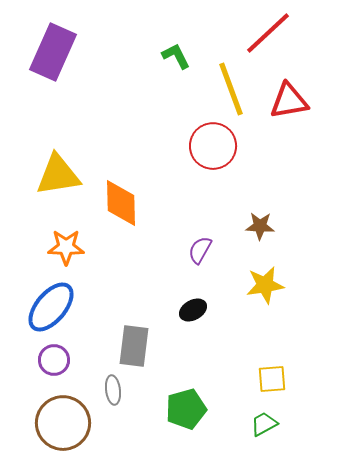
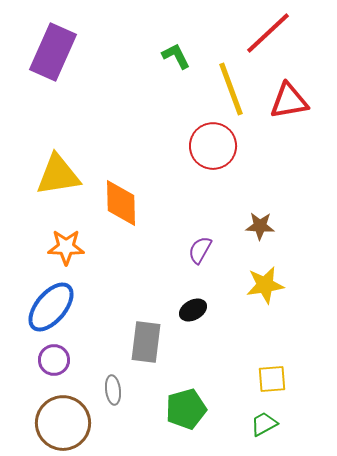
gray rectangle: moved 12 px right, 4 px up
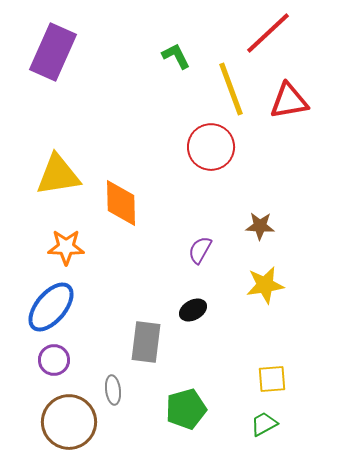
red circle: moved 2 px left, 1 px down
brown circle: moved 6 px right, 1 px up
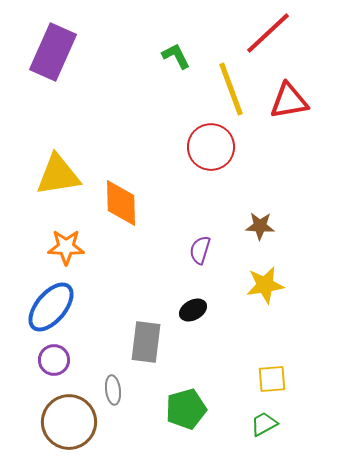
purple semicircle: rotated 12 degrees counterclockwise
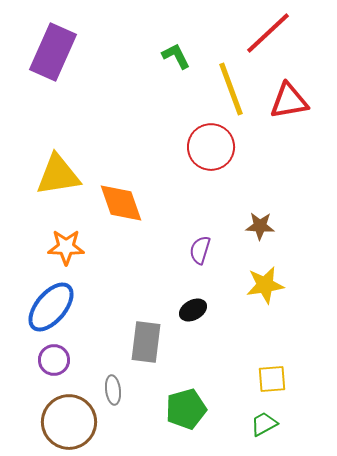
orange diamond: rotated 18 degrees counterclockwise
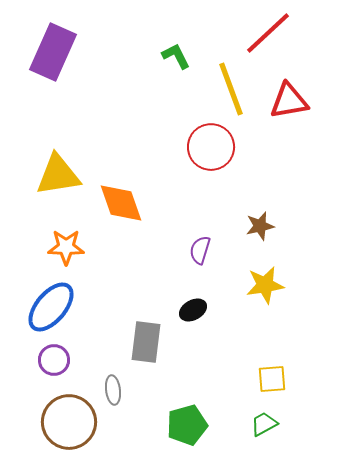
brown star: rotated 16 degrees counterclockwise
green pentagon: moved 1 px right, 16 px down
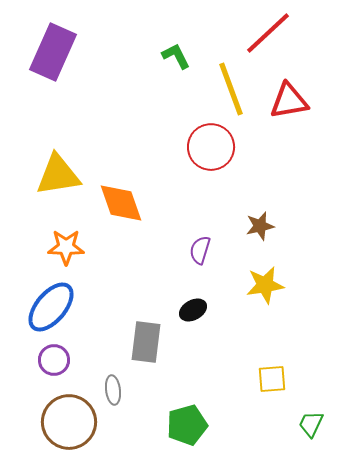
green trapezoid: moved 47 px right; rotated 36 degrees counterclockwise
